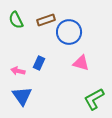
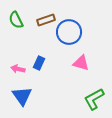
pink arrow: moved 2 px up
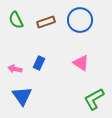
brown rectangle: moved 2 px down
blue circle: moved 11 px right, 12 px up
pink triangle: rotated 18 degrees clockwise
pink arrow: moved 3 px left
